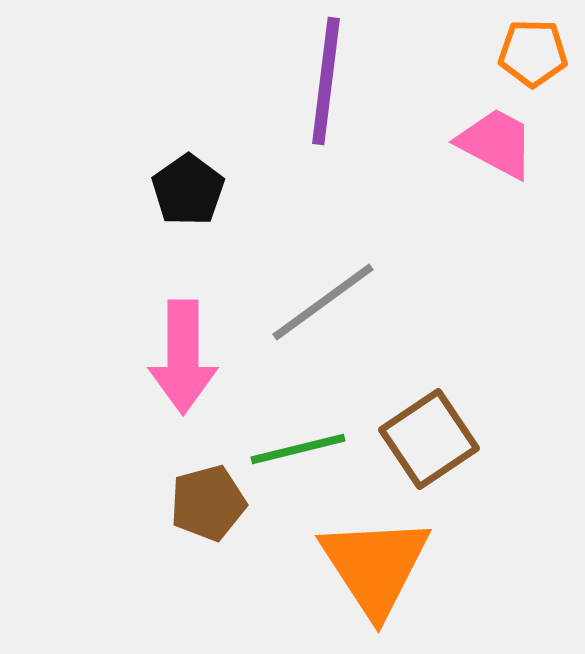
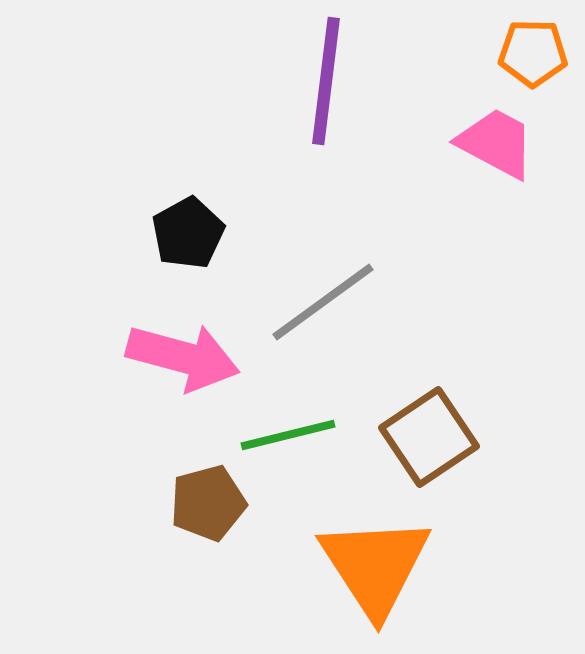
black pentagon: moved 43 px down; rotated 6 degrees clockwise
pink arrow: rotated 75 degrees counterclockwise
brown square: moved 2 px up
green line: moved 10 px left, 14 px up
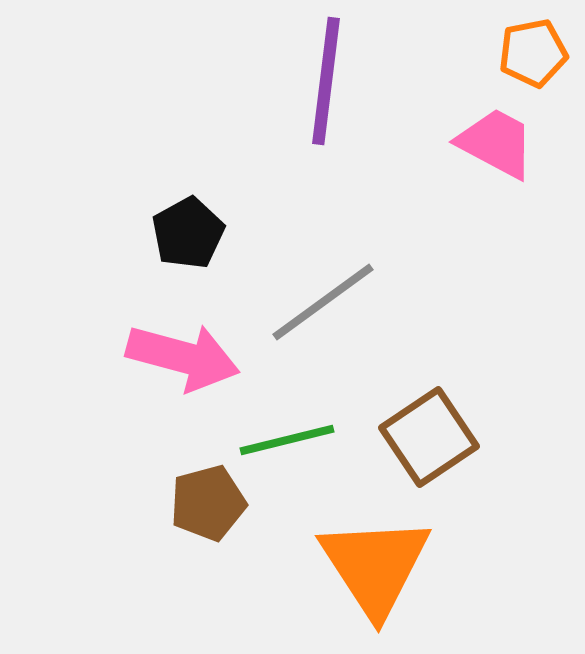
orange pentagon: rotated 12 degrees counterclockwise
green line: moved 1 px left, 5 px down
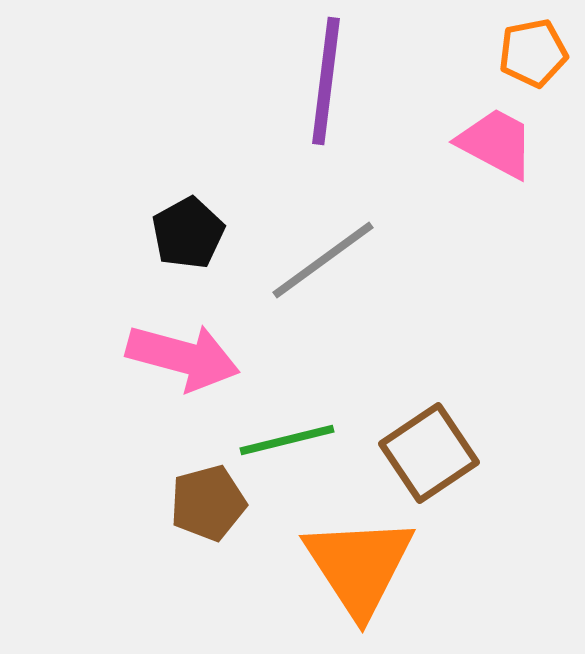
gray line: moved 42 px up
brown square: moved 16 px down
orange triangle: moved 16 px left
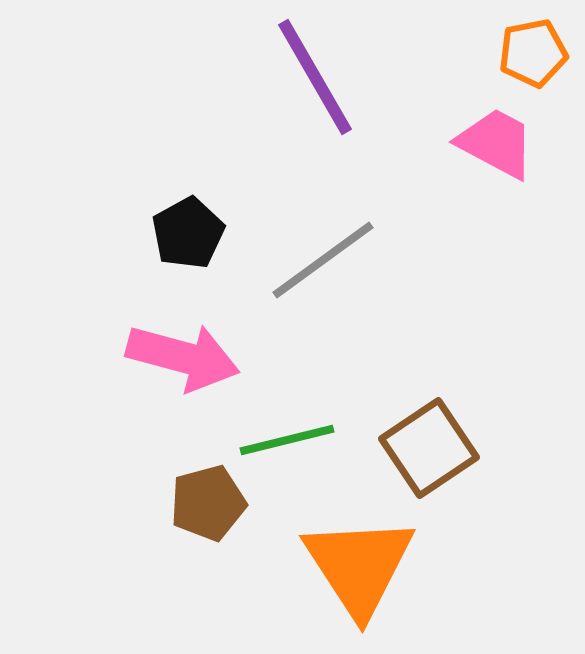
purple line: moved 11 px left, 4 px up; rotated 37 degrees counterclockwise
brown square: moved 5 px up
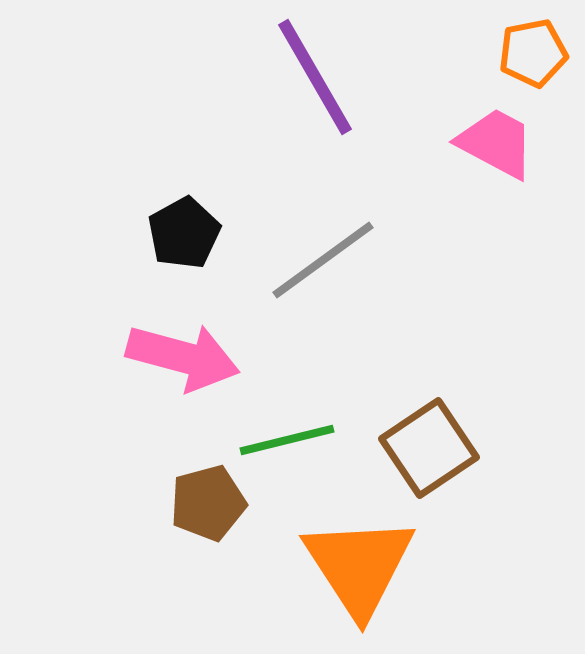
black pentagon: moved 4 px left
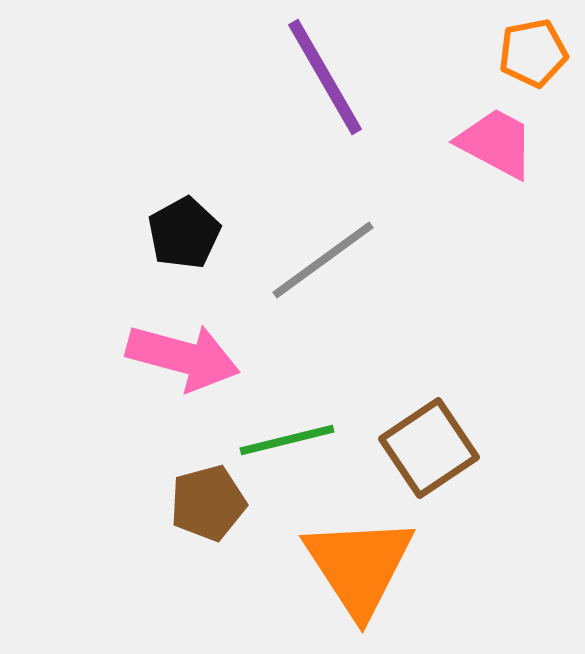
purple line: moved 10 px right
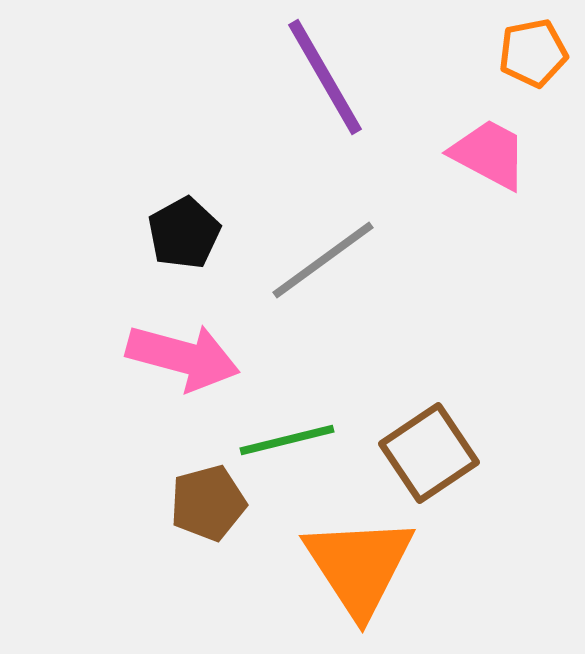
pink trapezoid: moved 7 px left, 11 px down
brown square: moved 5 px down
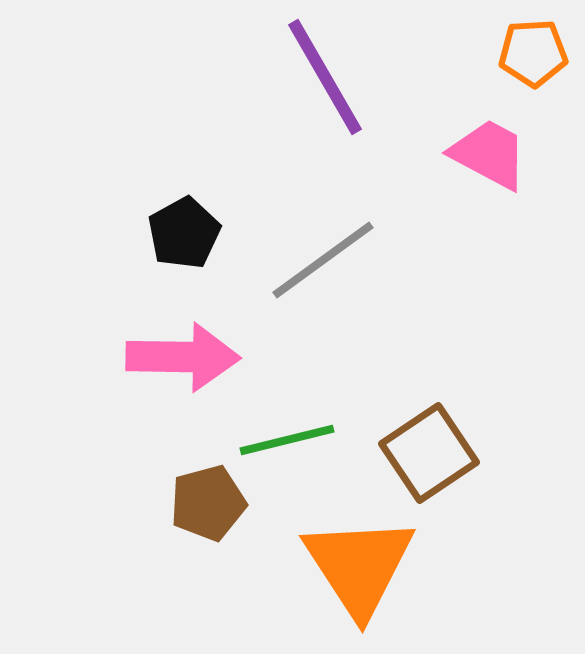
orange pentagon: rotated 8 degrees clockwise
pink arrow: rotated 14 degrees counterclockwise
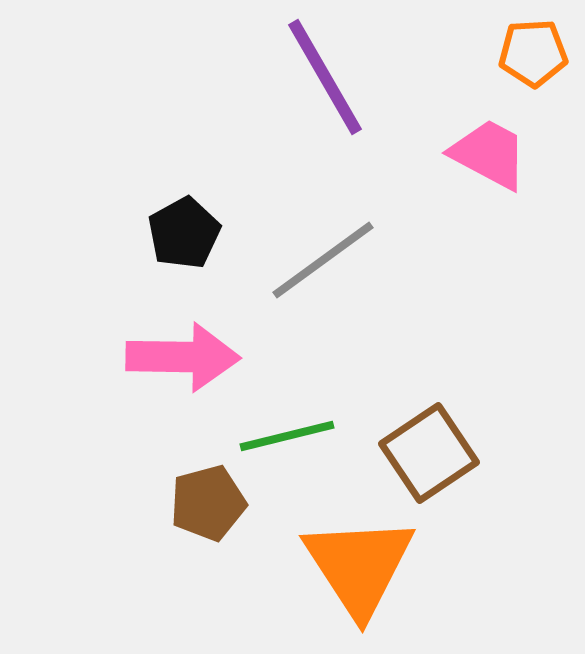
green line: moved 4 px up
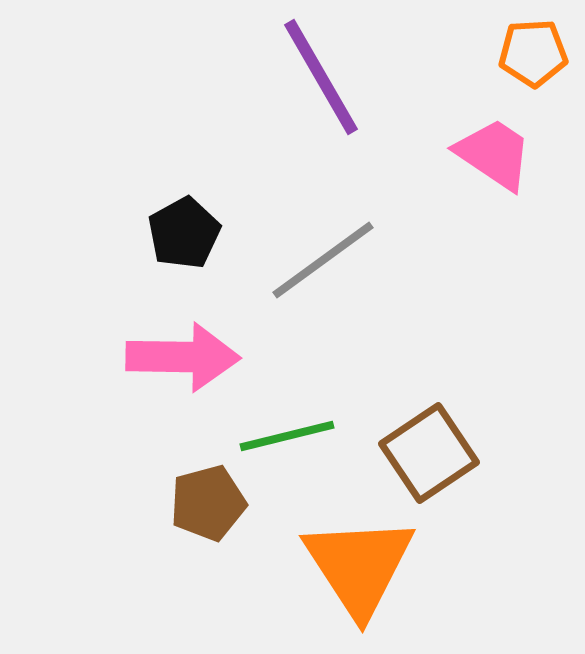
purple line: moved 4 px left
pink trapezoid: moved 5 px right; rotated 6 degrees clockwise
